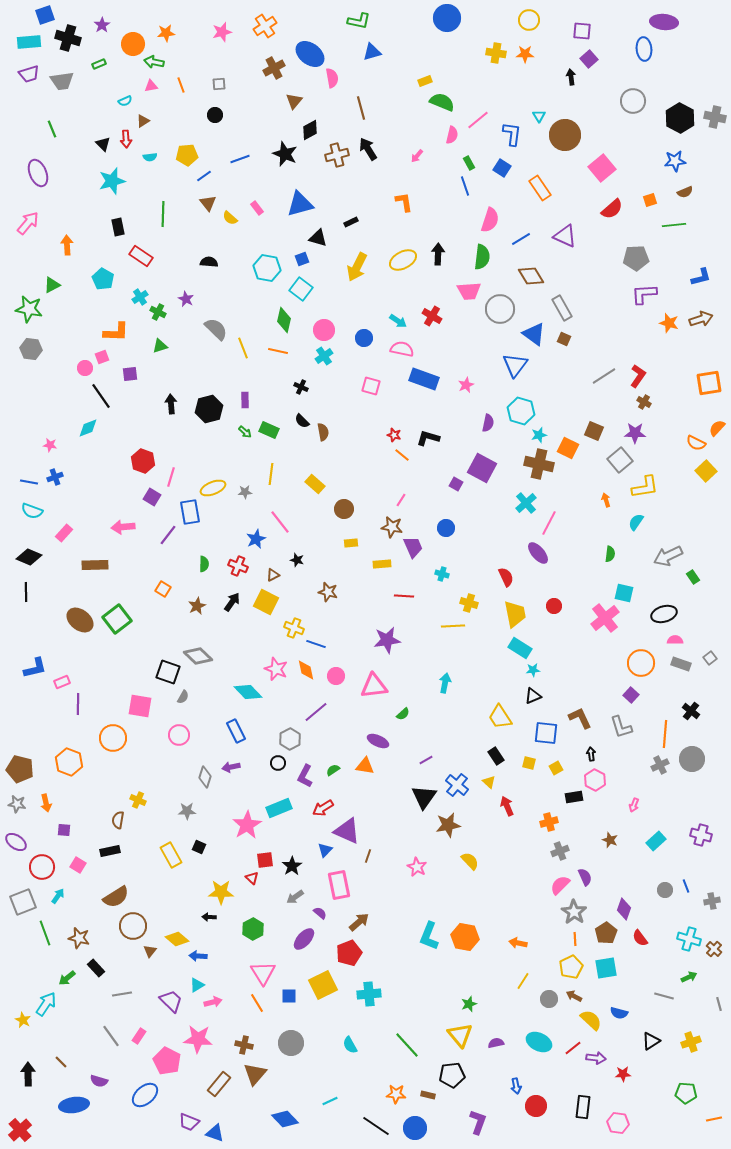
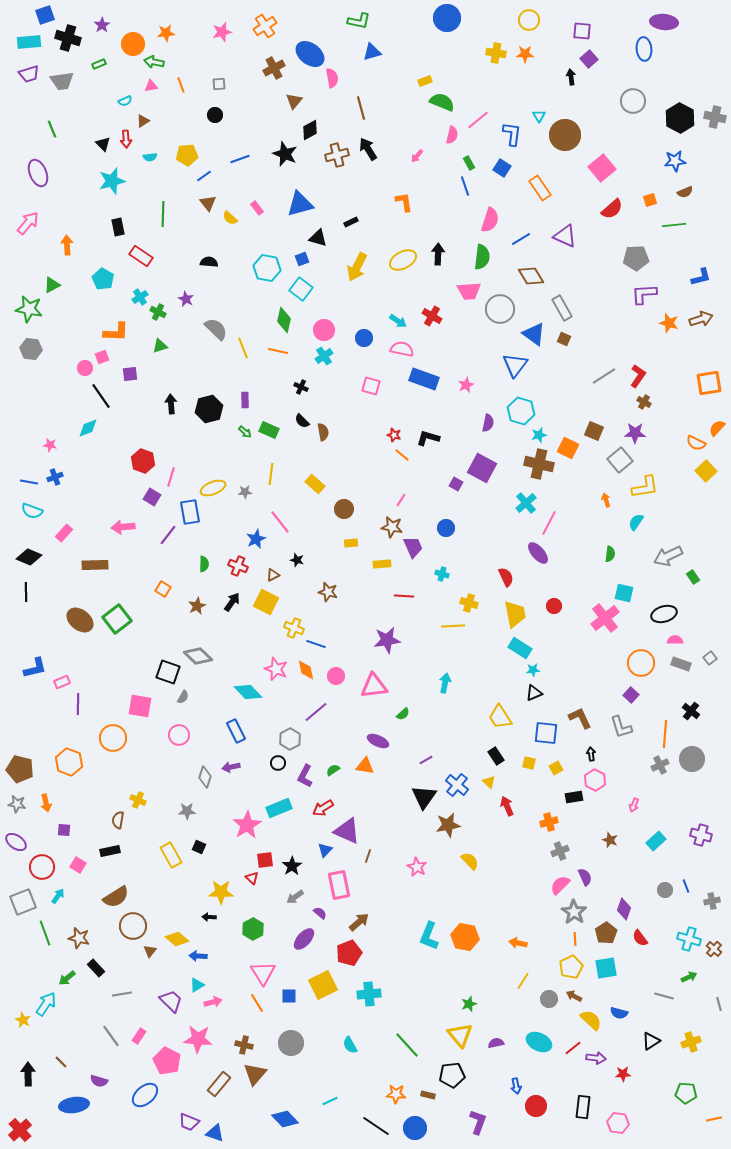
black triangle at (533, 696): moved 1 px right, 3 px up
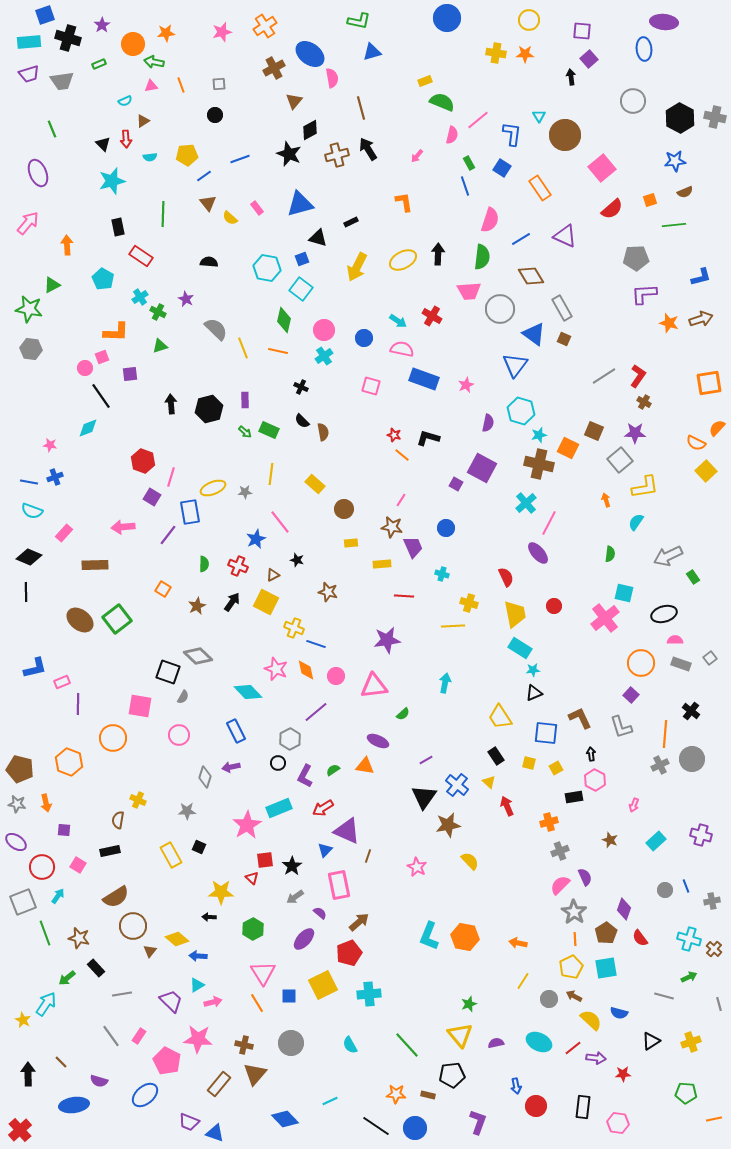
black star at (285, 154): moved 4 px right
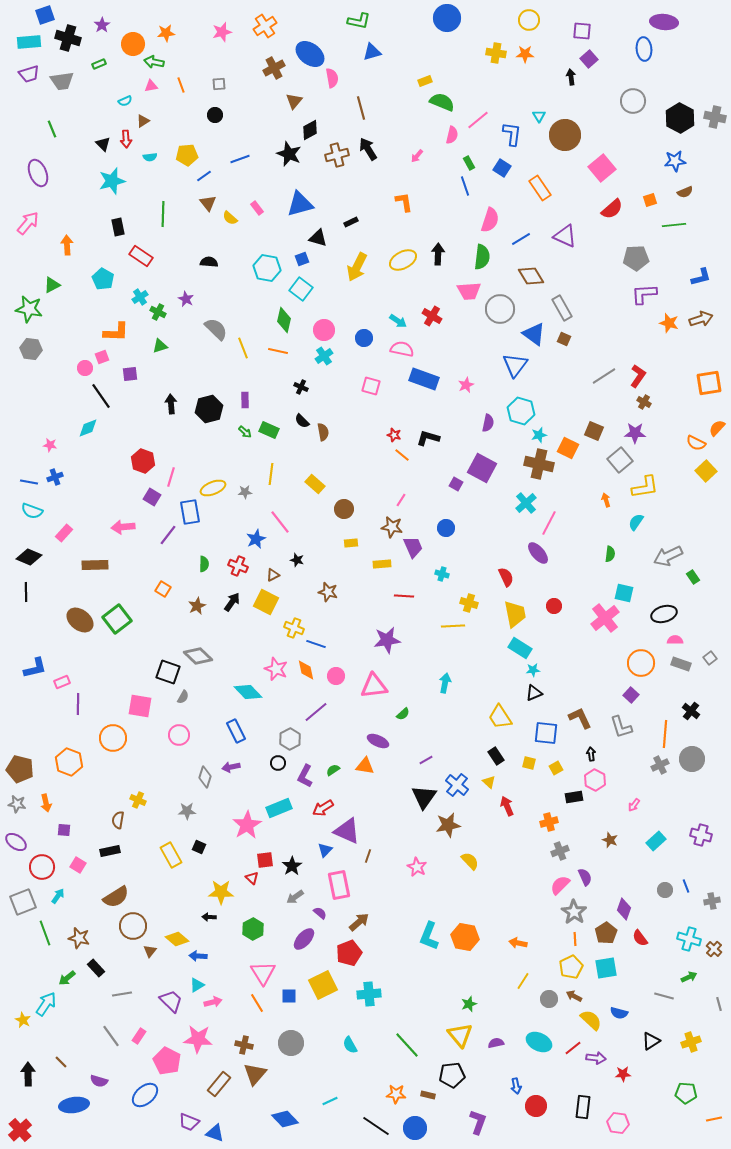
pink arrow at (634, 805): rotated 16 degrees clockwise
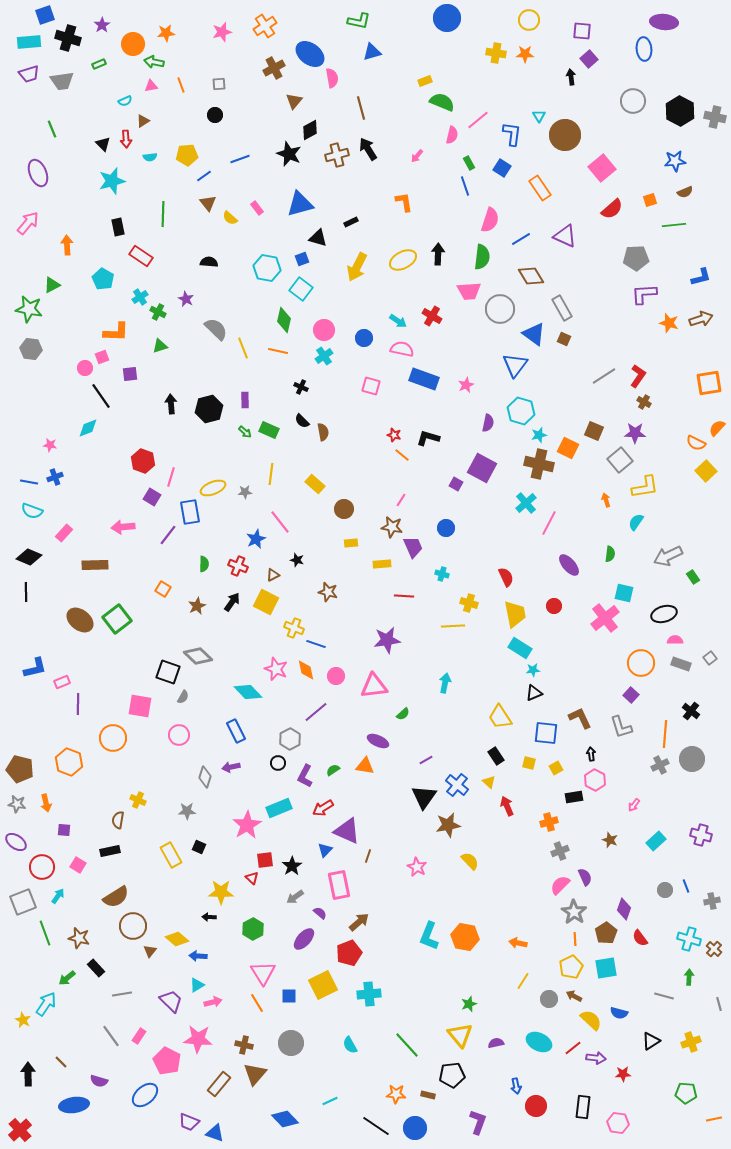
black hexagon at (680, 118): moved 7 px up
purple ellipse at (538, 553): moved 31 px right, 12 px down
green arrow at (689, 977): rotated 63 degrees counterclockwise
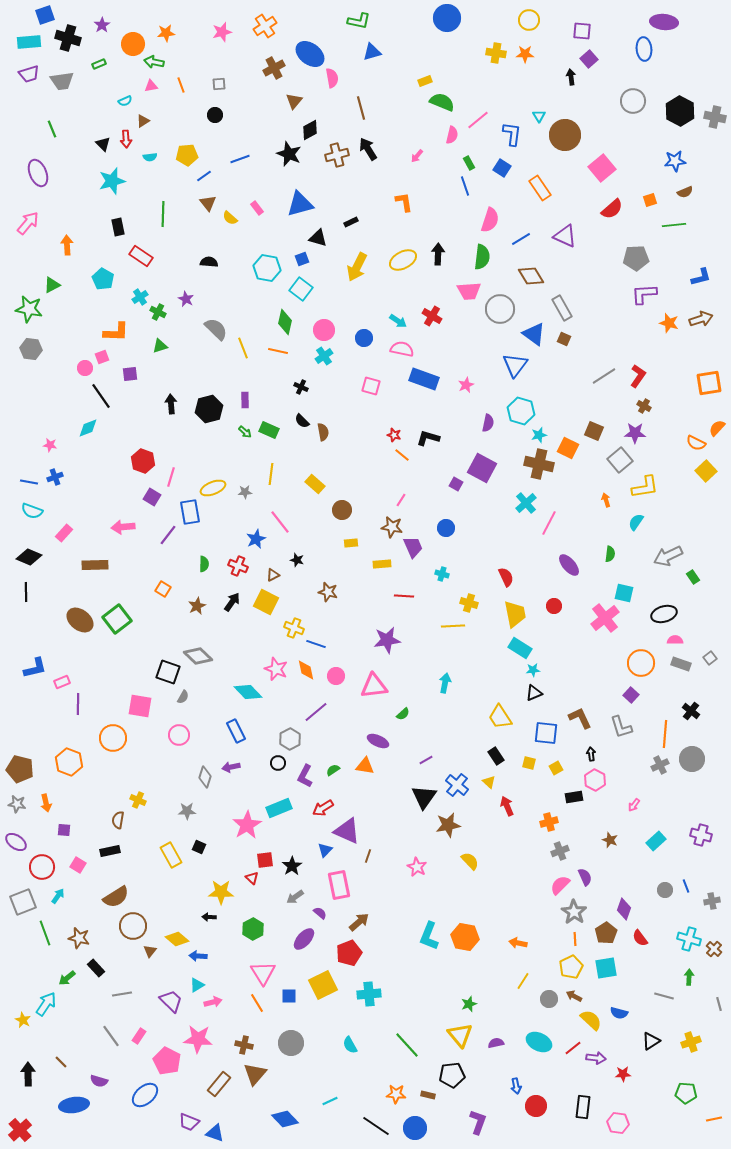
green diamond at (284, 320): moved 1 px right, 2 px down
brown cross at (644, 402): moved 4 px down
brown circle at (344, 509): moved 2 px left, 1 px down
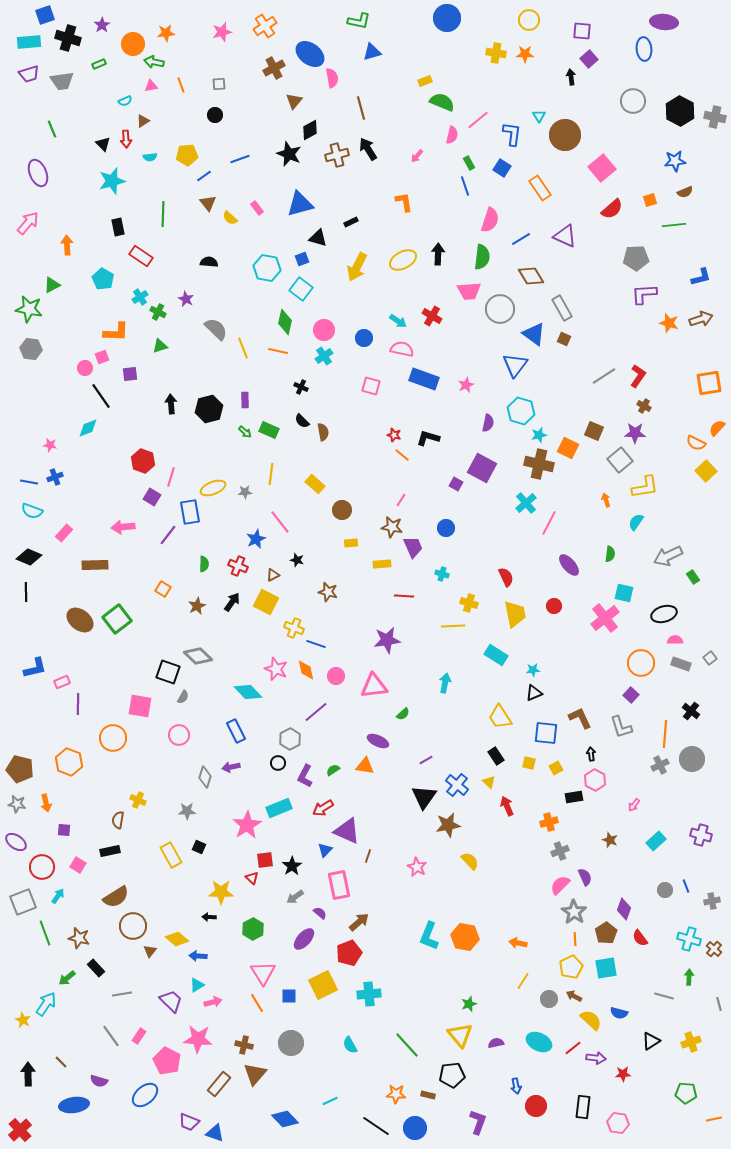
cyan rectangle at (520, 648): moved 24 px left, 7 px down
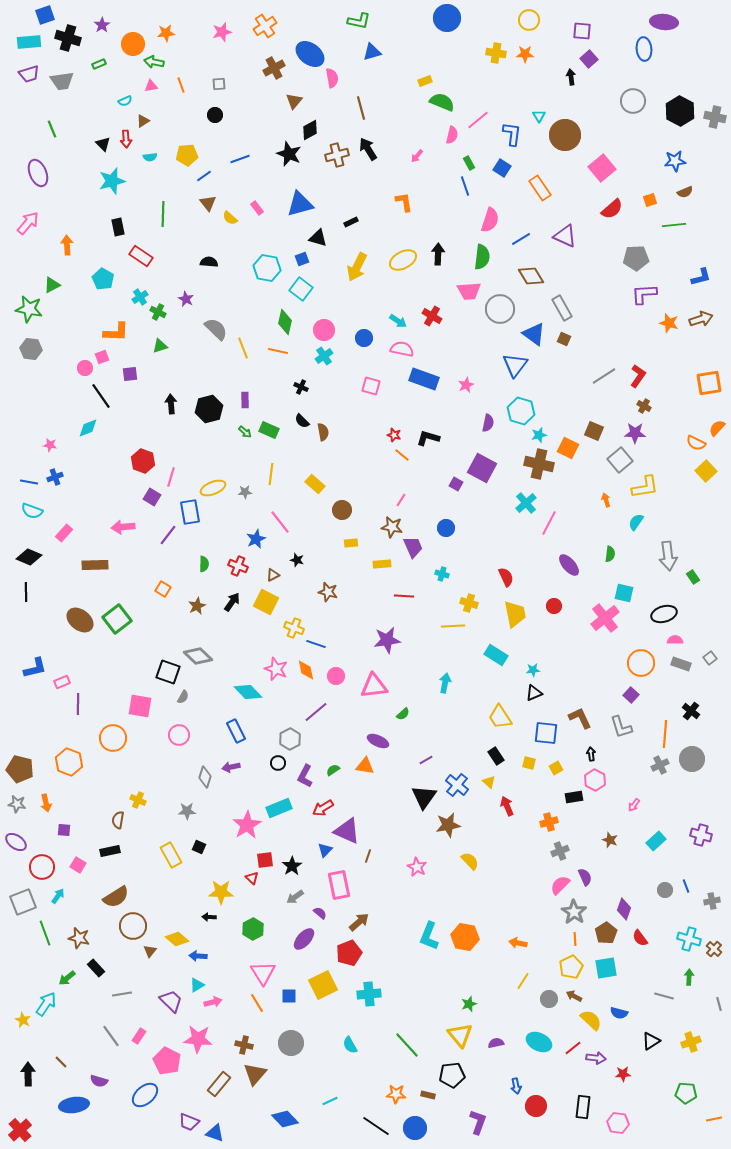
gray arrow at (668, 556): rotated 72 degrees counterclockwise
